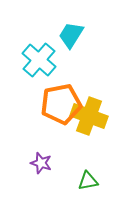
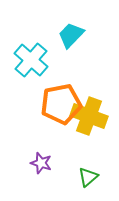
cyan trapezoid: rotated 12 degrees clockwise
cyan cross: moved 8 px left
green triangle: moved 4 px up; rotated 30 degrees counterclockwise
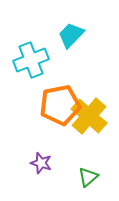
cyan cross: rotated 28 degrees clockwise
orange pentagon: moved 1 px left, 1 px down
yellow cross: rotated 21 degrees clockwise
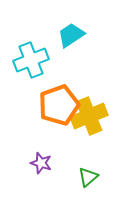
cyan trapezoid: rotated 12 degrees clockwise
orange pentagon: moved 1 px left; rotated 9 degrees counterclockwise
yellow cross: rotated 27 degrees clockwise
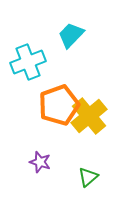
cyan trapezoid: rotated 12 degrees counterclockwise
cyan cross: moved 3 px left, 2 px down
yellow cross: rotated 18 degrees counterclockwise
purple star: moved 1 px left, 1 px up
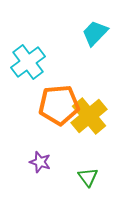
cyan trapezoid: moved 24 px right, 2 px up
cyan cross: rotated 16 degrees counterclockwise
orange pentagon: rotated 15 degrees clockwise
green triangle: rotated 25 degrees counterclockwise
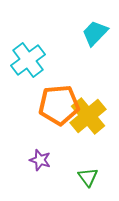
cyan cross: moved 2 px up
yellow cross: moved 1 px left
purple star: moved 2 px up
